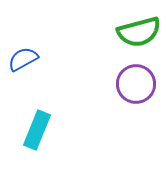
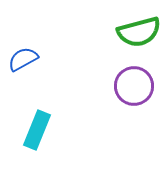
purple circle: moved 2 px left, 2 px down
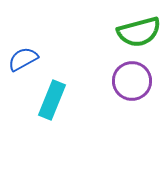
purple circle: moved 2 px left, 5 px up
cyan rectangle: moved 15 px right, 30 px up
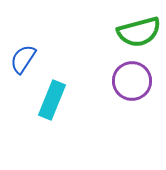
blue semicircle: rotated 28 degrees counterclockwise
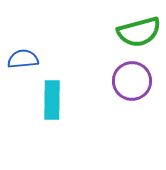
blue semicircle: rotated 52 degrees clockwise
cyan rectangle: rotated 21 degrees counterclockwise
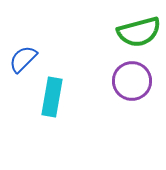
blue semicircle: rotated 40 degrees counterclockwise
cyan rectangle: moved 3 px up; rotated 9 degrees clockwise
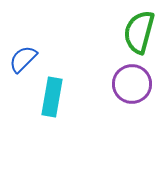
green semicircle: rotated 120 degrees clockwise
purple circle: moved 3 px down
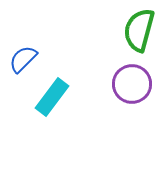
green semicircle: moved 2 px up
cyan rectangle: rotated 27 degrees clockwise
